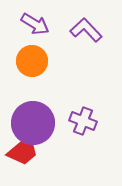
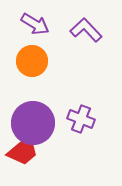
purple cross: moved 2 px left, 2 px up
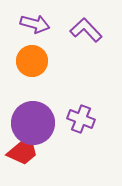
purple arrow: rotated 16 degrees counterclockwise
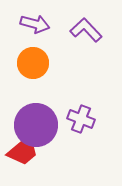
orange circle: moved 1 px right, 2 px down
purple circle: moved 3 px right, 2 px down
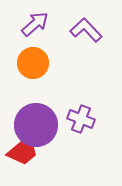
purple arrow: rotated 56 degrees counterclockwise
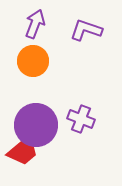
purple arrow: rotated 28 degrees counterclockwise
purple L-shape: rotated 28 degrees counterclockwise
orange circle: moved 2 px up
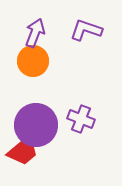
purple arrow: moved 9 px down
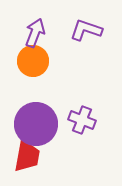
purple cross: moved 1 px right, 1 px down
purple circle: moved 1 px up
red trapezoid: moved 4 px right, 5 px down; rotated 40 degrees counterclockwise
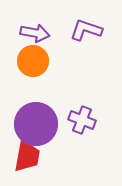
purple arrow: rotated 80 degrees clockwise
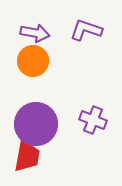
purple cross: moved 11 px right
